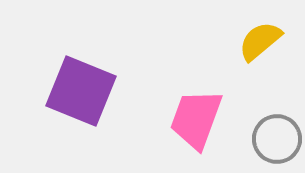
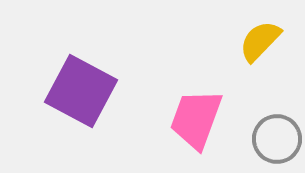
yellow semicircle: rotated 6 degrees counterclockwise
purple square: rotated 6 degrees clockwise
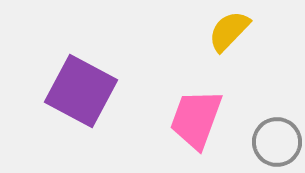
yellow semicircle: moved 31 px left, 10 px up
gray circle: moved 3 px down
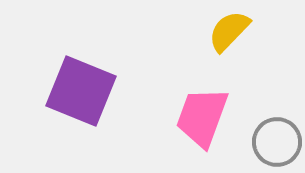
purple square: rotated 6 degrees counterclockwise
pink trapezoid: moved 6 px right, 2 px up
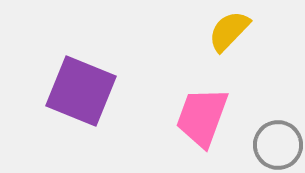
gray circle: moved 1 px right, 3 px down
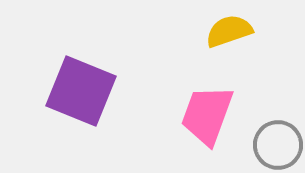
yellow semicircle: rotated 27 degrees clockwise
pink trapezoid: moved 5 px right, 2 px up
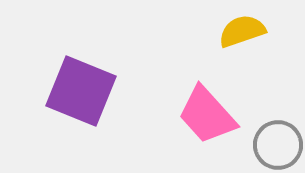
yellow semicircle: moved 13 px right
pink trapezoid: rotated 62 degrees counterclockwise
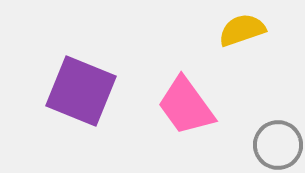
yellow semicircle: moved 1 px up
pink trapezoid: moved 21 px left, 9 px up; rotated 6 degrees clockwise
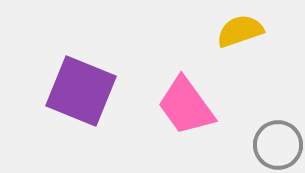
yellow semicircle: moved 2 px left, 1 px down
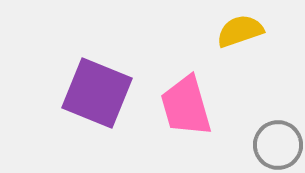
purple square: moved 16 px right, 2 px down
pink trapezoid: rotated 20 degrees clockwise
